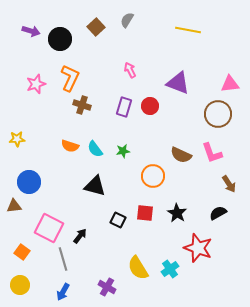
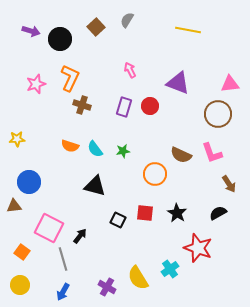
orange circle: moved 2 px right, 2 px up
yellow semicircle: moved 10 px down
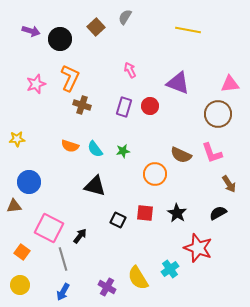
gray semicircle: moved 2 px left, 3 px up
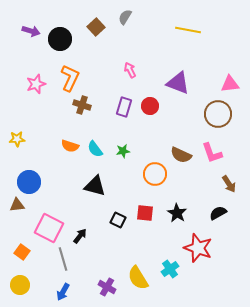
brown triangle: moved 3 px right, 1 px up
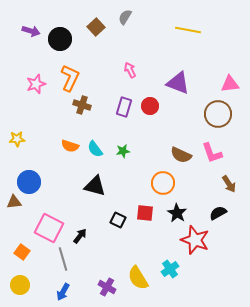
orange circle: moved 8 px right, 9 px down
brown triangle: moved 3 px left, 3 px up
red star: moved 3 px left, 8 px up
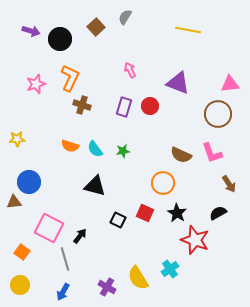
red square: rotated 18 degrees clockwise
gray line: moved 2 px right
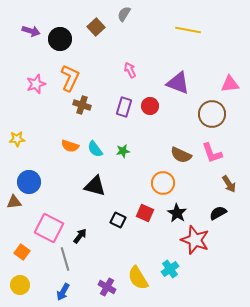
gray semicircle: moved 1 px left, 3 px up
brown circle: moved 6 px left
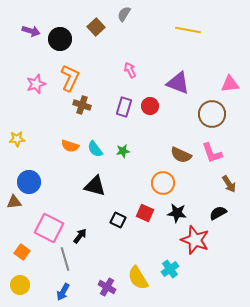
black star: rotated 24 degrees counterclockwise
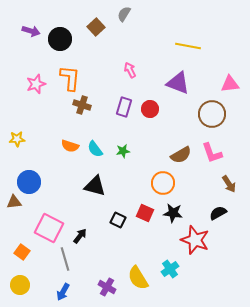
yellow line: moved 16 px down
orange L-shape: rotated 20 degrees counterclockwise
red circle: moved 3 px down
brown semicircle: rotated 55 degrees counterclockwise
black star: moved 4 px left
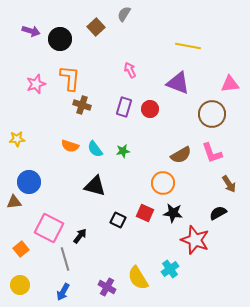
orange square: moved 1 px left, 3 px up; rotated 14 degrees clockwise
